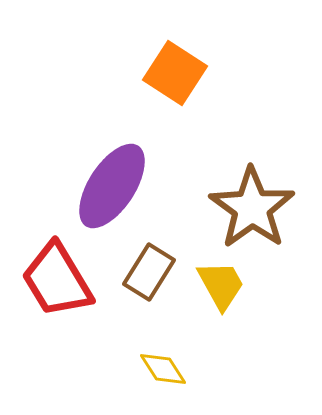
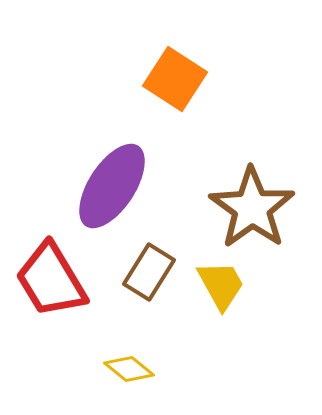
orange square: moved 6 px down
red trapezoid: moved 6 px left
yellow diamond: moved 34 px left; rotated 18 degrees counterclockwise
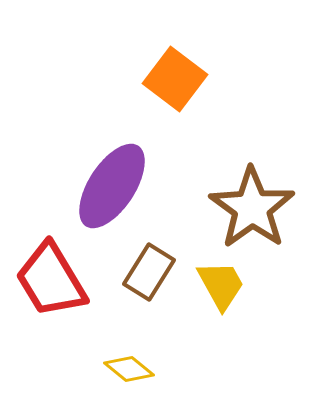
orange square: rotated 4 degrees clockwise
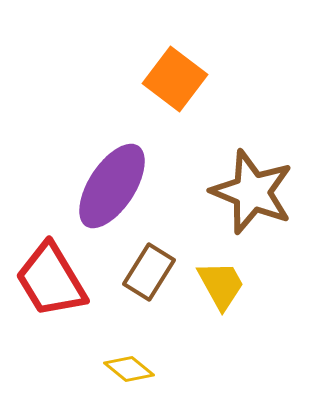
brown star: moved 16 px up; rotated 14 degrees counterclockwise
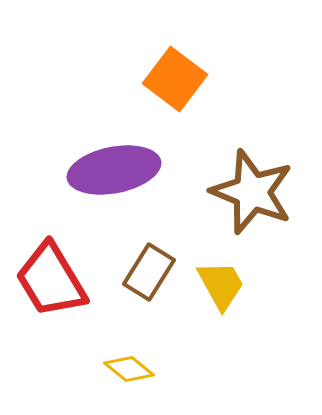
purple ellipse: moved 2 px right, 16 px up; rotated 46 degrees clockwise
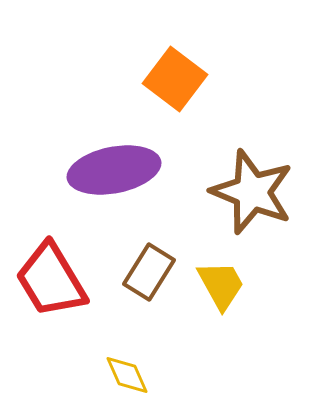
yellow diamond: moved 2 px left, 6 px down; rotated 27 degrees clockwise
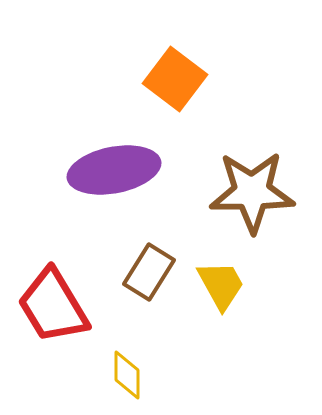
brown star: rotated 22 degrees counterclockwise
red trapezoid: moved 2 px right, 26 px down
yellow diamond: rotated 24 degrees clockwise
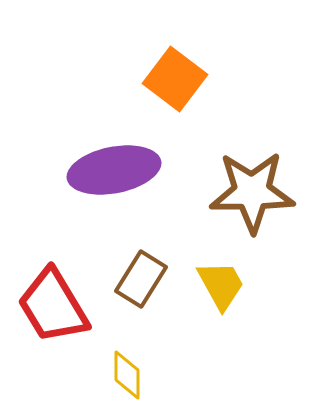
brown rectangle: moved 8 px left, 7 px down
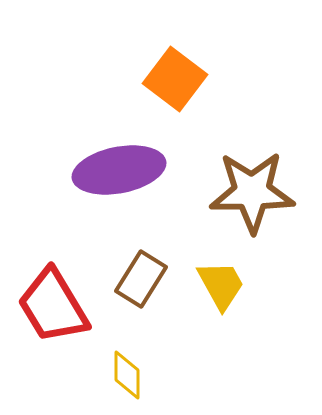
purple ellipse: moved 5 px right
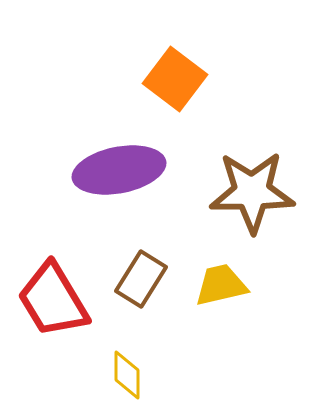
yellow trapezoid: rotated 74 degrees counterclockwise
red trapezoid: moved 6 px up
